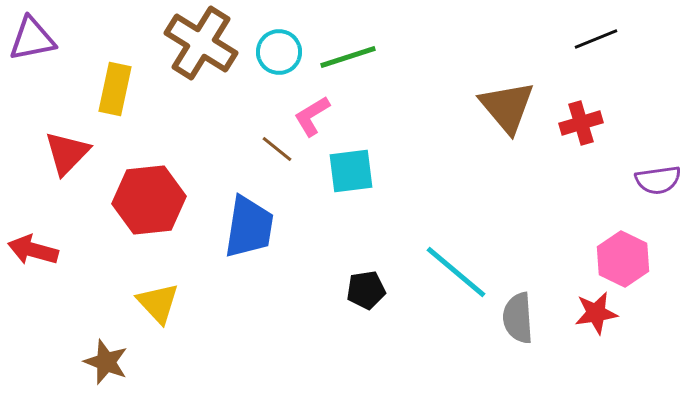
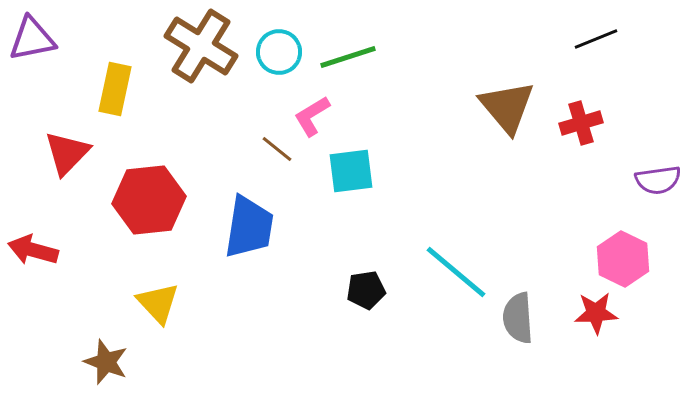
brown cross: moved 3 px down
red star: rotated 6 degrees clockwise
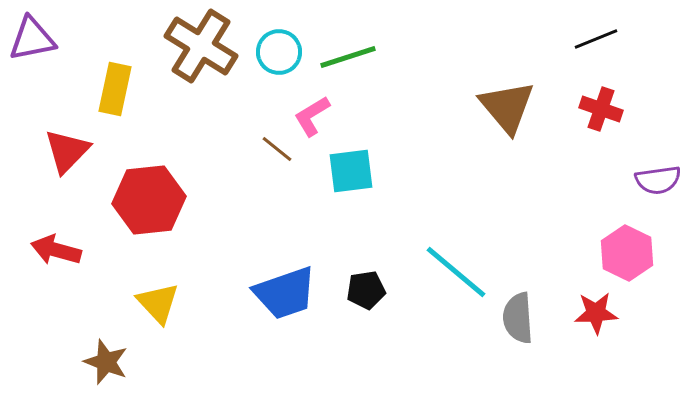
red cross: moved 20 px right, 14 px up; rotated 36 degrees clockwise
red triangle: moved 2 px up
blue trapezoid: moved 36 px right, 66 px down; rotated 62 degrees clockwise
red arrow: moved 23 px right
pink hexagon: moved 4 px right, 6 px up
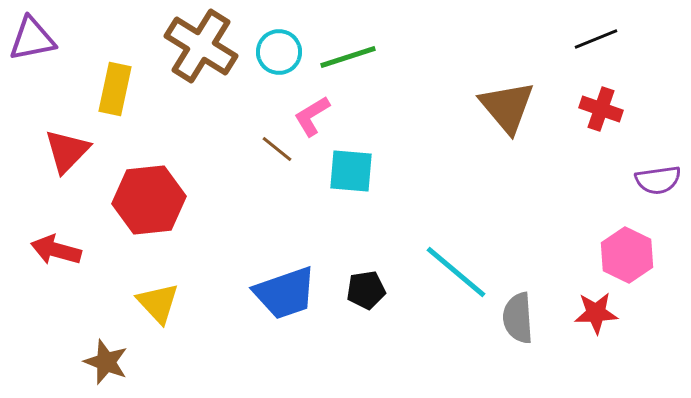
cyan square: rotated 12 degrees clockwise
pink hexagon: moved 2 px down
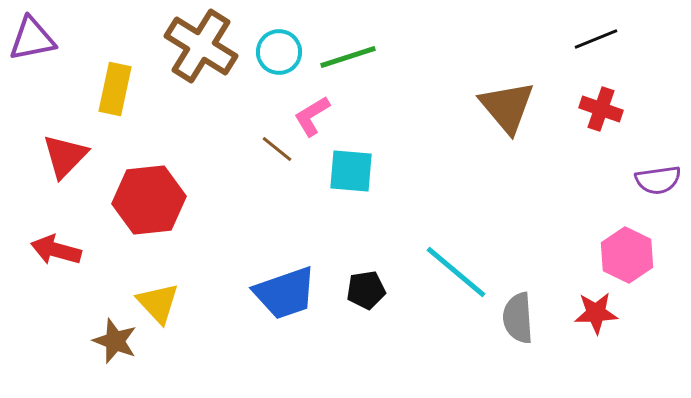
red triangle: moved 2 px left, 5 px down
brown star: moved 9 px right, 21 px up
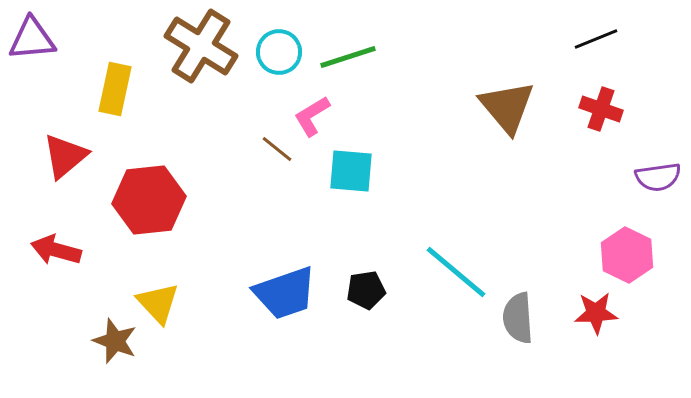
purple triangle: rotated 6 degrees clockwise
red triangle: rotated 6 degrees clockwise
purple semicircle: moved 3 px up
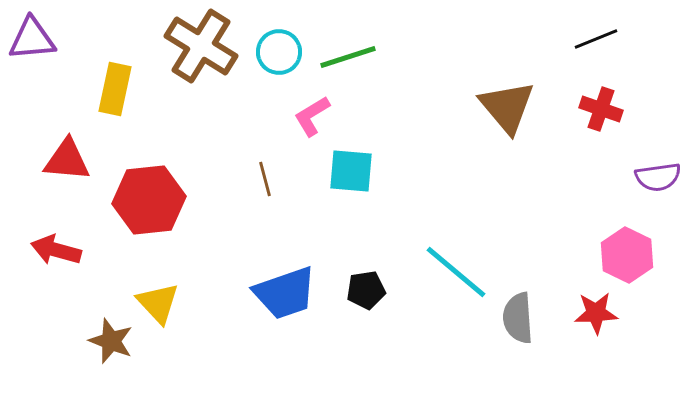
brown line: moved 12 px left, 30 px down; rotated 36 degrees clockwise
red triangle: moved 2 px right, 4 px down; rotated 45 degrees clockwise
brown star: moved 4 px left
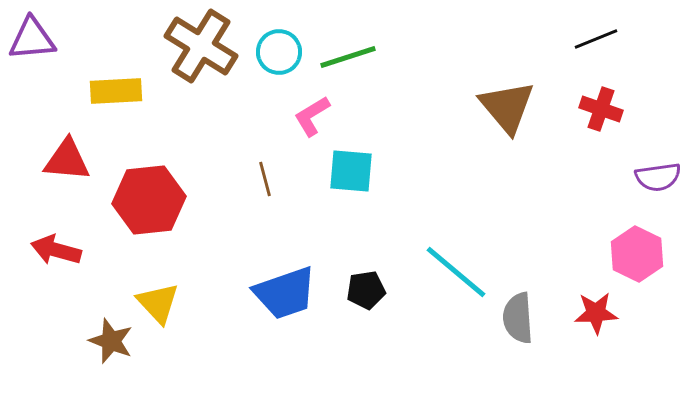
yellow rectangle: moved 1 px right, 2 px down; rotated 75 degrees clockwise
pink hexagon: moved 10 px right, 1 px up
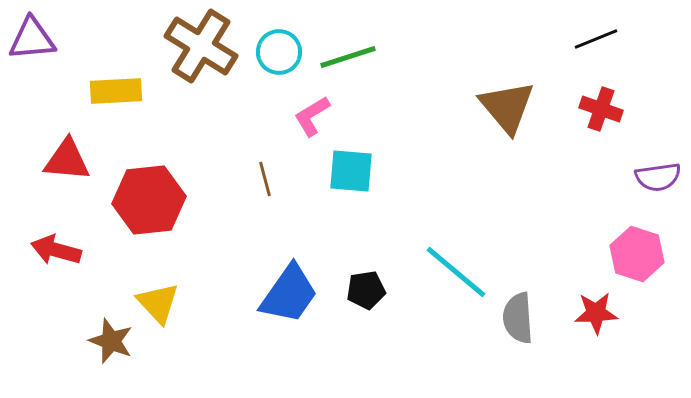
pink hexagon: rotated 8 degrees counterclockwise
blue trapezoid: moved 4 px right, 1 px down; rotated 36 degrees counterclockwise
